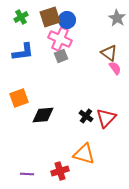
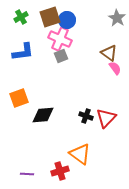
black cross: rotated 16 degrees counterclockwise
orange triangle: moved 4 px left; rotated 20 degrees clockwise
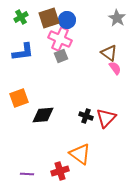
brown square: moved 1 px left, 1 px down
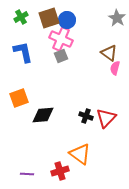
pink cross: moved 1 px right
blue L-shape: rotated 95 degrees counterclockwise
pink semicircle: rotated 128 degrees counterclockwise
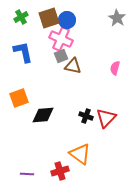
brown triangle: moved 36 px left, 13 px down; rotated 24 degrees counterclockwise
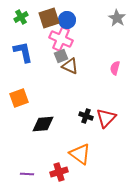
brown triangle: moved 3 px left; rotated 12 degrees clockwise
black diamond: moved 9 px down
red cross: moved 1 px left, 1 px down
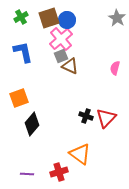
pink cross: rotated 25 degrees clockwise
black diamond: moved 11 px left; rotated 45 degrees counterclockwise
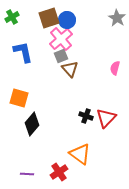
green cross: moved 9 px left
brown triangle: moved 3 px down; rotated 24 degrees clockwise
orange square: rotated 36 degrees clockwise
red cross: rotated 18 degrees counterclockwise
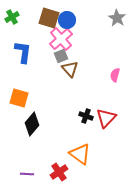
brown square: rotated 35 degrees clockwise
blue L-shape: rotated 20 degrees clockwise
pink semicircle: moved 7 px down
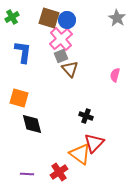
red triangle: moved 12 px left, 25 px down
black diamond: rotated 55 degrees counterclockwise
